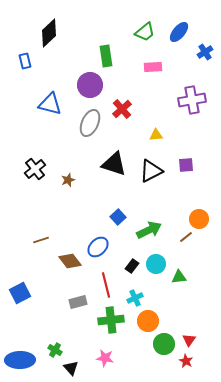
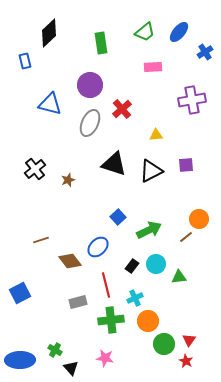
green rectangle at (106, 56): moved 5 px left, 13 px up
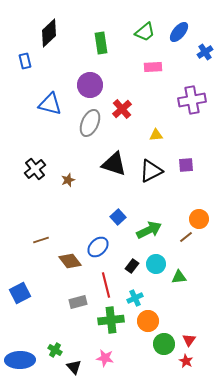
black triangle at (71, 368): moved 3 px right, 1 px up
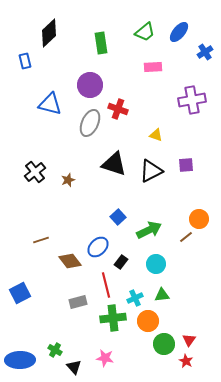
red cross at (122, 109): moved 4 px left; rotated 30 degrees counterclockwise
yellow triangle at (156, 135): rotated 24 degrees clockwise
black cross at (35, 169): moved 3 px down
black rectangle at (132, 266): moved 11 px left, 4 px up
green triangle at (179, 277): moved 17 px left, 18 px down
green cross at (111, 320): moved 2 px right, 2 px up
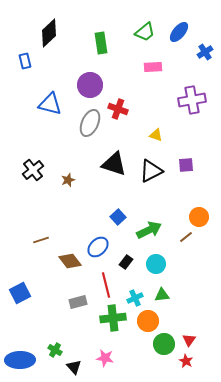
black cross at (35, 172): moved 2 px left, 2 px up
orange circle at (199, 219): moved 2 px up
black rectangle at (121, 262): moved 5 px right
